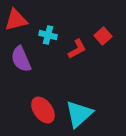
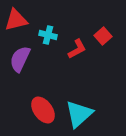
purple semicircle: moved 1 px left; rotated 48 degrees clockwise
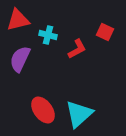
red triangle: moved 2 px right
red square: moved 2 px right, 4 px up; rotated 24 degrees counterclockwise
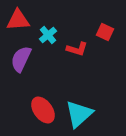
red triangle: rotated 10 degrees clockwise
cyan cross: rotated 36 degrees clockwise
red L-shape: rotated 45 degrees clockwise
purple semicircle: moved 1 px right
